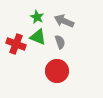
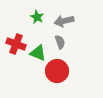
gray arrow: rotated 36 degrees counterclockwise
green triangle: moved 16 px down
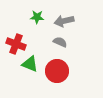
green star: rotated 24 degrees counterclockwise
gray semicircle: rotated 48 degrees counterclockwise
green triangle: moved 8 px left, 11 px down
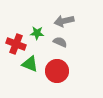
green star: moved 16 px down
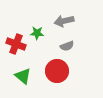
gray semicircle: moved 7 px right, 4 px down; rotated 136 degrees clockwise
green triangle: moved 7 px left, 12 px down; rotated 18 degrees clockwise
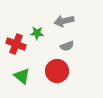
green triangle: moved 1 px left
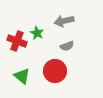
green star: rotated 24 degrees clockwise
red cross: moved 1 px right, 3 px up
red circle: moved 2 px left
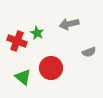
gray arrow: moved 5 px right, 3 px down
gray semicircle: moved 22 px right, 6 px down
red circle: moved 4 px left, 3 px up
green triangle: moved 1 px right, 1 px down
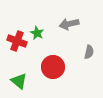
gray semicircle: rotated 56 degrees counterclockwise
red circle: moved 2 px right, 1 px up
green triangle: moved 4 px left, 4 px down
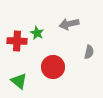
red cross: rotated 18 degrees counterclockwise
